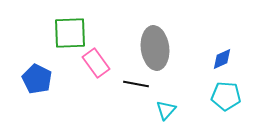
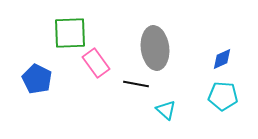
cyan pentagon: moved 3 px left
cyan triangle: rotated 30 degrees counterclockwise
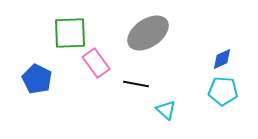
gray ellipse: moved 7 px left, 15 px up; rotated 63 degrees clockwise
cyan pentagon: moved 5 px up
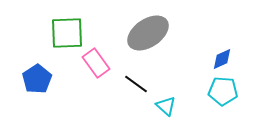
green square: moved 3 px left
blue pentagon: rotated 12 degrees clockwise
black line: rotated 25 degrees clockwise
cyan triangle: moved 4 px up
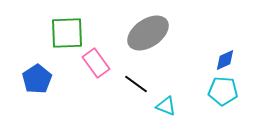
blue diamond: moved 3 px right, 1 px down
cyan triangle: rotated 20 degrees counterclockwise
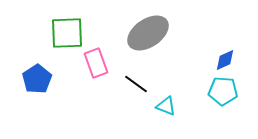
pink rectangle: rotated 16 degrees clockwise
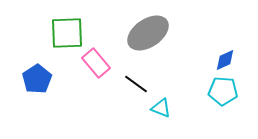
pink rectangle: rotated 20 degrees counterclockwise
cyan triangle: moved 5 px left, 2 px down
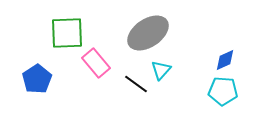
cyan triangle: moved 38 px up; rotated 50 degrees clockwise
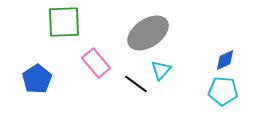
green square: moved 3 px left, 11 px up
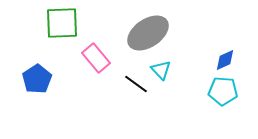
green square: moved 2 px left, 1 px down
pink rectangle: moved 5 px up
cyan triangle: rotated 25 degrees counterclockwise
